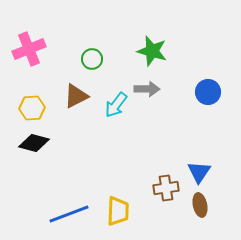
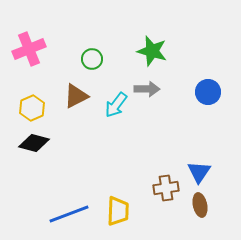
yellow hexagon: rotated 20 degrees counterclockwise
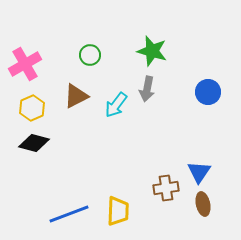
pink cross: moved 4 px left, 15 px down; rotated 8 degrees counterclockwise
green circle: moved 2 px left, 4 px up
gray arrow: rotated 100 degrees clockwise
brown ellipse: moved 3 px right, 1 px up
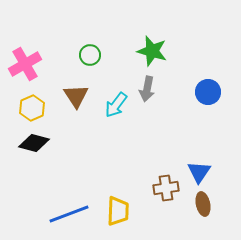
brown triangle: rotated 36 degrees counterclockwise
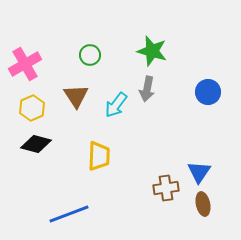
black diamond: moved 2 px right, 1 px down
yellow trapezoid: moved 19 px left, 55 px up
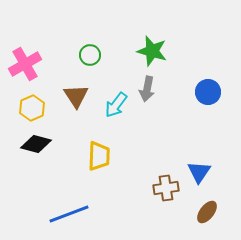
brown ellipse: moved 4 px right, 8 px down; rotated 50 degrees clockwise
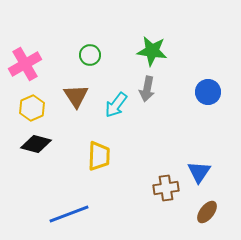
green star: rotated 8 degrees counterclockwise
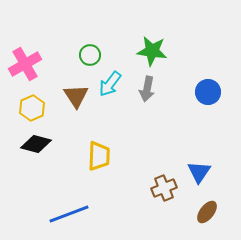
cyan arrow: moved 6 px left, 21 px up
brown cross: moved 2 px left; rotated 15 degrees counterclockwise
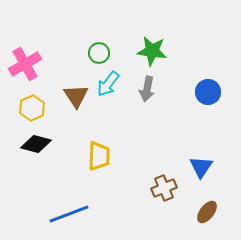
green circle: moved 9 px right, 2 px up
cyan arrow: moved 2 px left
blue triangle: moved 2 px right, 5 px up
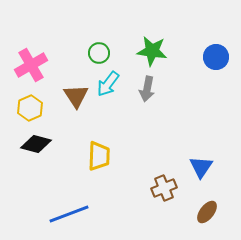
pink cross: moved 6 px right, 1 px down
blue circle: moved 8 px right, 35 px up
yellow hexagon: moved 2 px left
